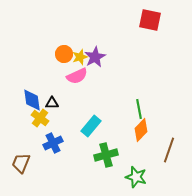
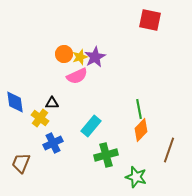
blue diamond: moved 17 px left, 2 px down
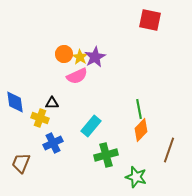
yellow star: rotated 21 degrees counterclockwise
yellow cross: rotated 18 degrees counterclockwise
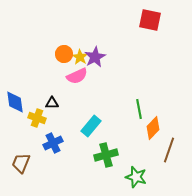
yellow cross: moved 3 px left
orange diamond: moved 12 px right, 2 px up
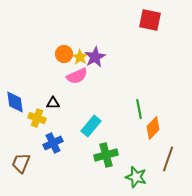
black triangle: moved 1 px right
brown line: moved 1 px left, 9 px down
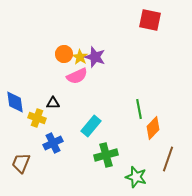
purple star: rotated 25 degrees counterclockwise
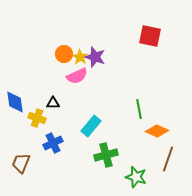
red square: moved 16 px down
orange diamond: moved 4 px right, 3 px down; rotated 70 degrees clockwise
